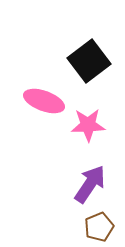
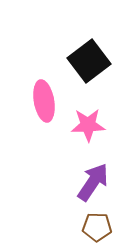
pink ellipse: rotated 60 degrees clockwise
purple arrow: moved 3 px right, 2 px up
brown pentagon: moved 2 px left; rotated 24 degrees clockwise
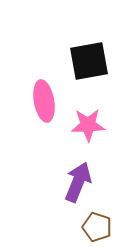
black square: rotated 27 degrees clockwise
purple arrow: moved 15 px left; rotated 12 degrees counterclockwise
brown pentagon: rotated 16 degrees clockwise
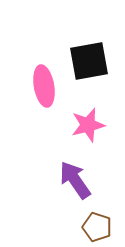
pink ellipse: moved 15 px up
pink star: rotated 12 degrees counterclockwise
purple arrow: moved 3 px left, 2 px up; rotated 57 degrees counterclockwise
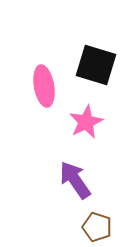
black square: moved 7 px right, 4 px down; rotated 27 degrees clockwise
pink star: moved 2 px left, 3 px up; rotated 12 degrees counterclockwise
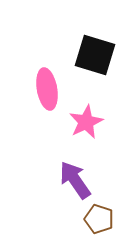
black square: moved 1 px left, 10 px up
pink ellipse: moved 3 px right, 3 px down
brown pentagon: moved 2 px right, 8 px up
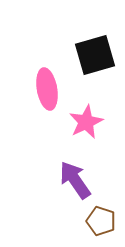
black square: rotated 33 degrees counterclockwise
brown pentagon: moved 2 px right, 2 px down
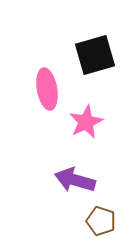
purple arrow: rotated 39 degrees counterclockwise
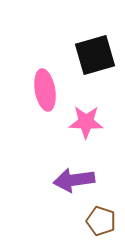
pink ellipse: moved 2 px left, 1 px down
pink star: rotated 28 degrees clockwise
purple arrow: moved 1 px left; rotated 24 degrees counterclockwise
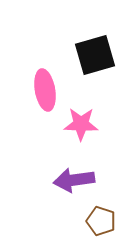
pink star: moved 5 px left, 2 px down
